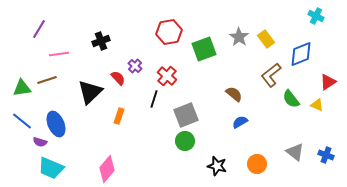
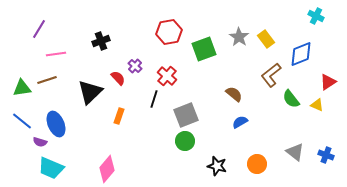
pink line: moved 3 px left
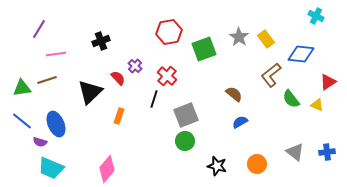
blue diamond: rotated 28 degrees clockwise
blue cross: moved 1 px right, 3 px up; rotated 28 degrees counterclockwise
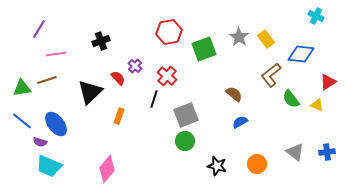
blue ellipse: rotated 15 degrees counterclockwise
cyan trapezoid: moved 2 px left, 2 px up
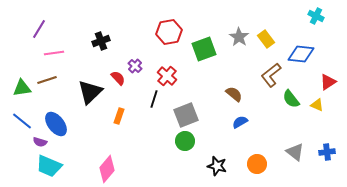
pink line: moved 2 px left, 1 px up
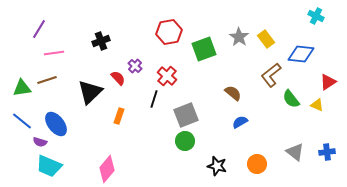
brown semicircle: moved 1 px left, 1 px up
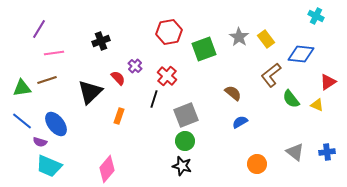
black star: moved 35 px left
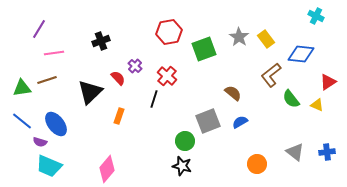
gray square: moved 22 px right, 6 px down
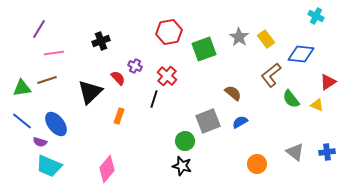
purple cross: rotated 16 degrees counterclockwise
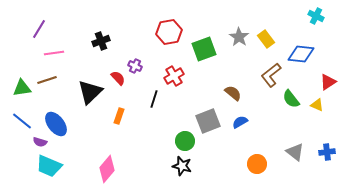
red cross: moved 7 px right; rotated 18 degrees clockwise
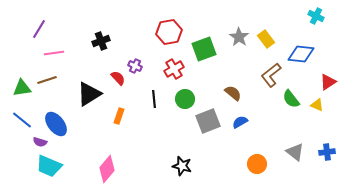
red cross: moved 7 px up
black triangle: moved 1 px left, 2 px down; rotated 12 degrees clockwise
black line: rotated 24 degrees counterclockwise
blue line: moved 1 px up
green circle: moved 42 px up
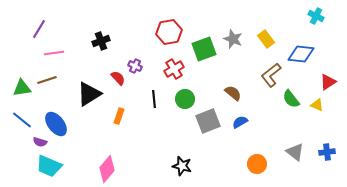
gray star: moved 6 px left, 2 px down; rotated 12 degrees counterclockwise
